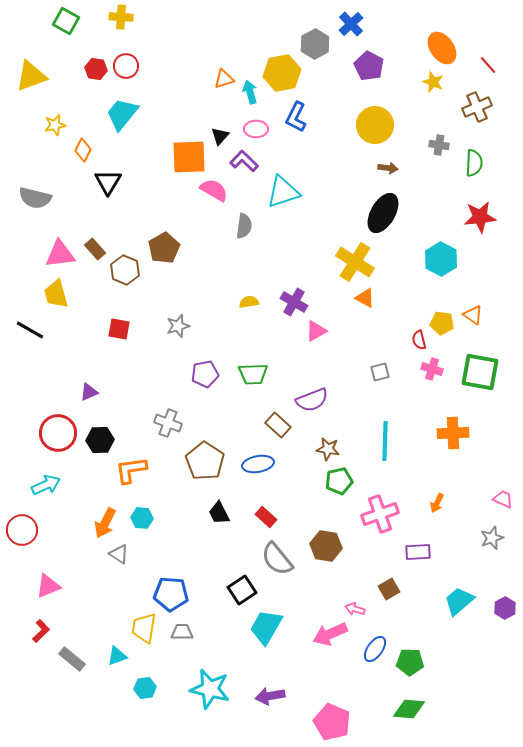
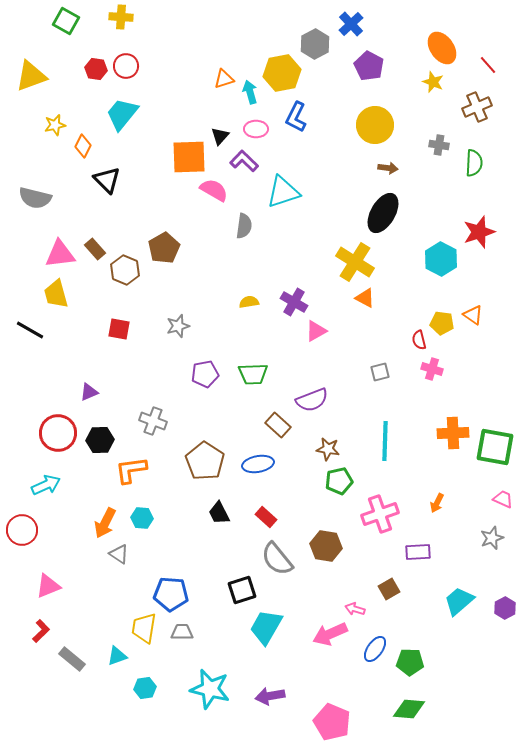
orange diamond at (83, 150): moved 4 px up
black triangle at (108, 182): moved 1 px left, 2 px up; rotated 16 degrees counterclockwise
red star at (480, 217): moved 1 px left, 15 px down; rotated 12 degrees counterclockwise
green square at (480, 372): moved 15 px right, 75 px down
gray cross at (168, 423): moved 15 px left, 2 px up
black square at (242, 590): rotated 16 degrees clockwise
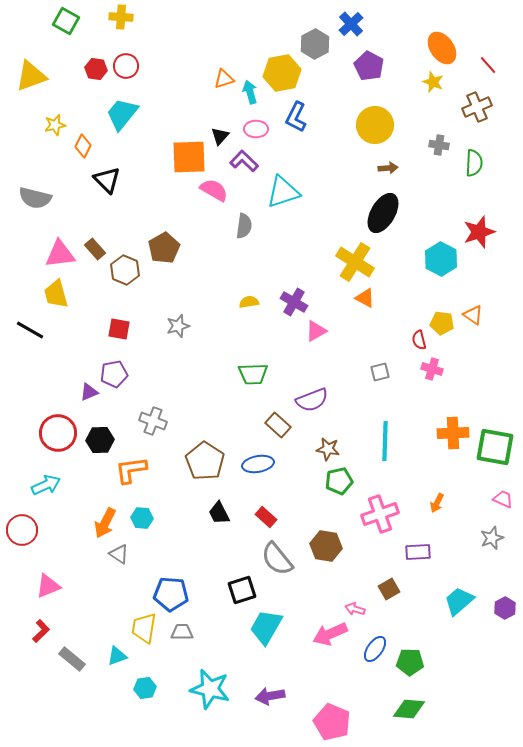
brown arrow at (388, 168): rotated 12 degrees counterclockwise
purple pentagon at (205, 374): moved 91 px left
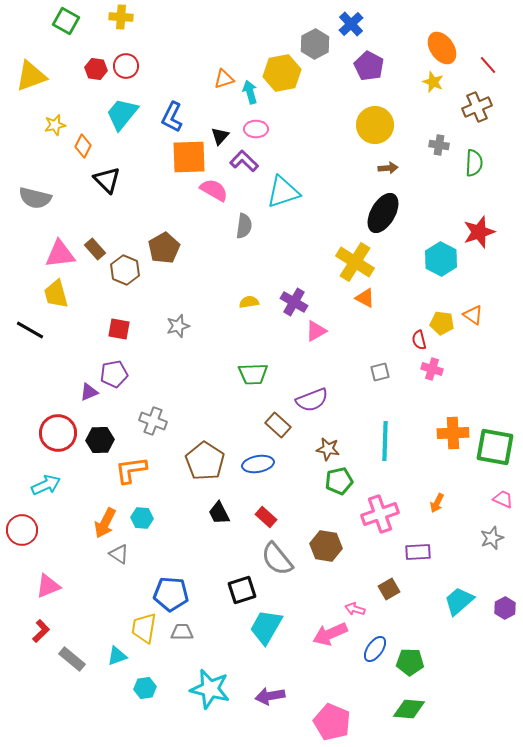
blue L-shape at (296, 117): moved 124 px left
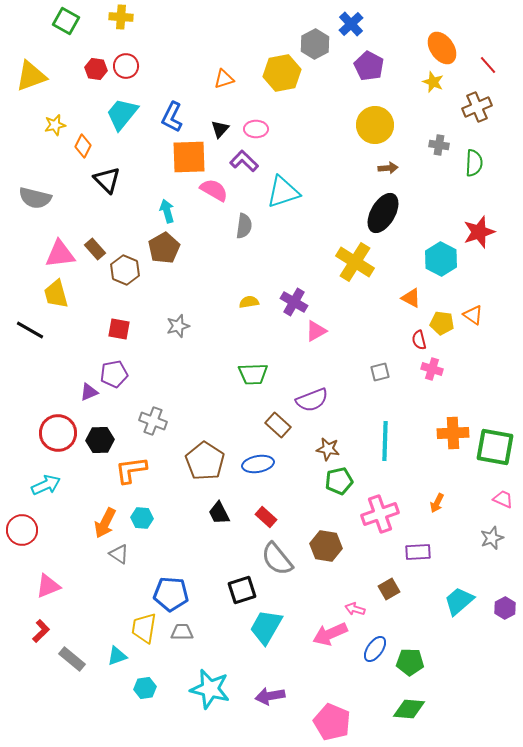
cyan arrow at (250, 92): moved 83 px left, 119 px down
black triangle at (220, 136): moved 7 px up
orange triangle at (365, 298): moved 46 px right
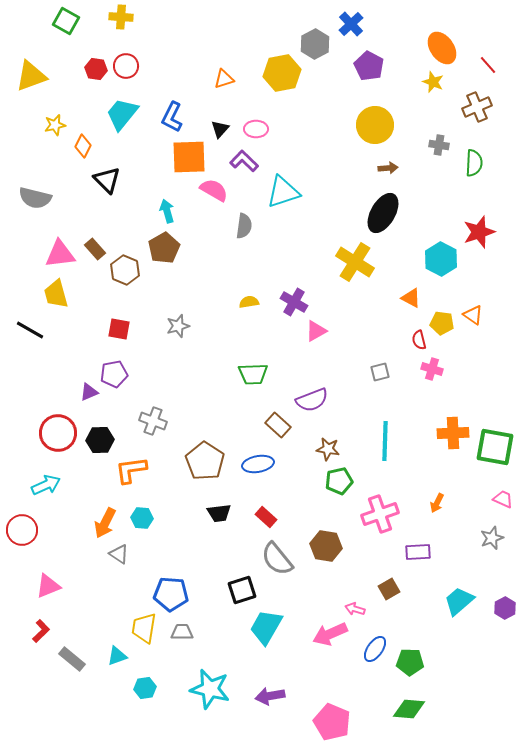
black trapezoid at (219, 513): rotated 70 degrees counterclockwise
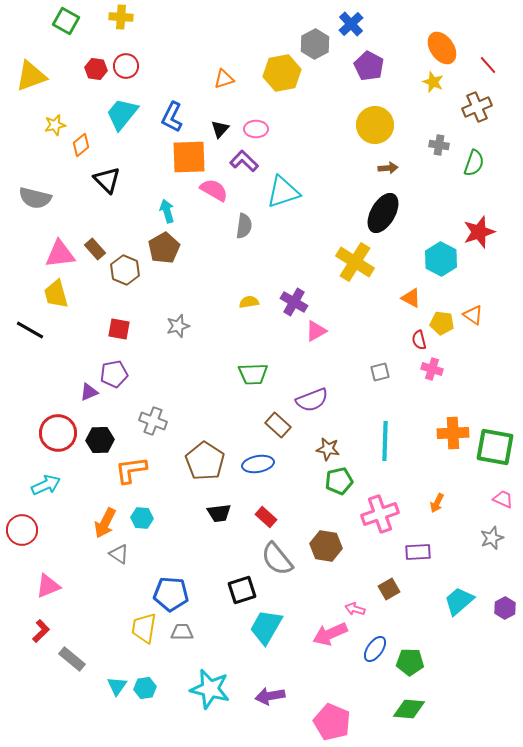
orange diamond at (83, 146): moved 2 px left, 1 px up; rotated 25 degrees clockwise
green semicircle at (474, 163): rotated 16 degrees clockwise
cyan triangle at (117, 656): moved 30 px down; rotated 35 degrees counterclockwise
